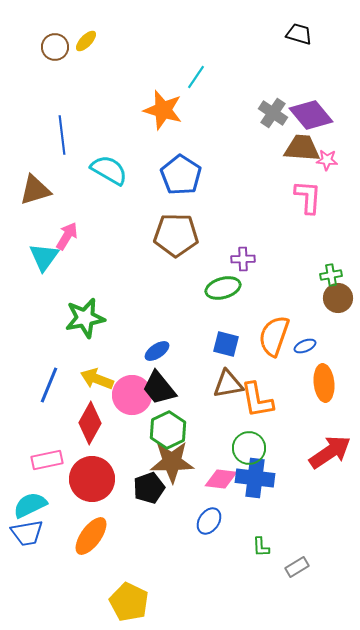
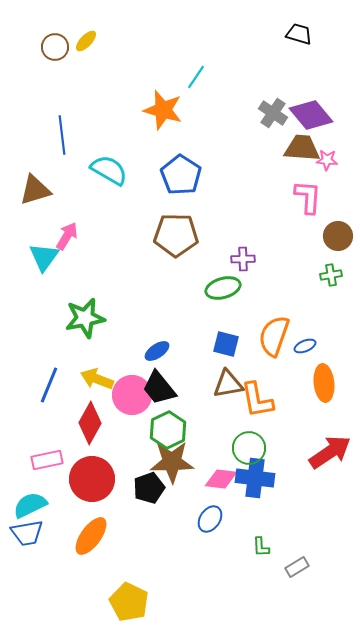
brown circle at (338, 298): moved 62 px up
blue ellipse at (209, 521): moved 1 px right, 2 px up
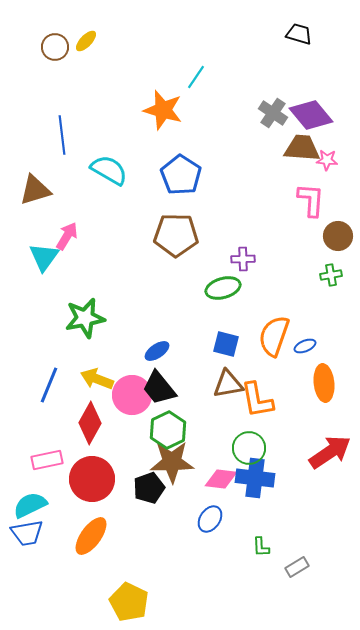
pink L-shape at (308, 197): moved 3 px right, 3 px down
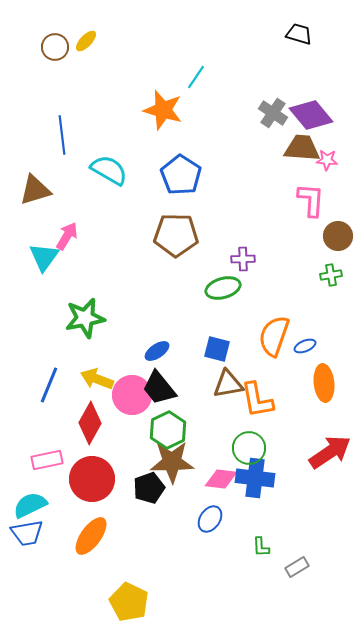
blue square at (226, 344): moved 9 px left, 5 px down
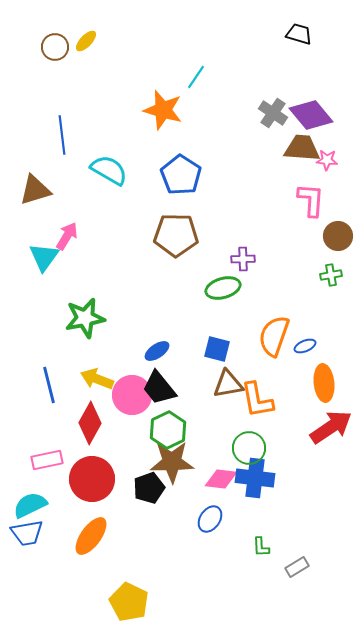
blue line at (49, 385): rotated 36 degrees counterclockwise
red arrow at (330, 452): moved 1 px right, 25 px up
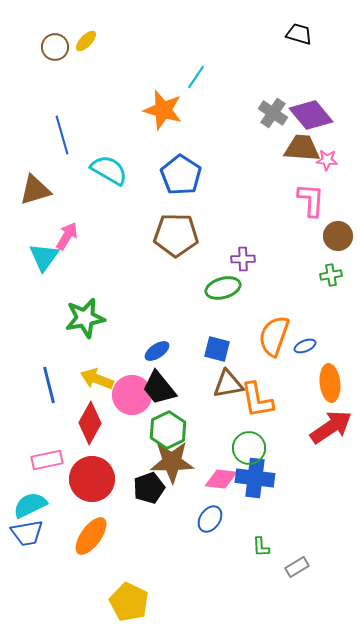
blue line at (62, 135): rotated 9 degrees counterclockwise
orange ellipse at (324, 383): moved 6 px right
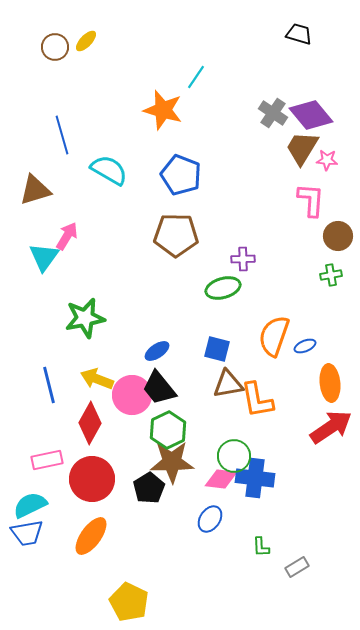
brown trapezoid at (302, 148): rotated 63 degrees counterclockwise
blue pentagon at (181, 175): rotated 12 degrees counterclockwise
green circle at (249, 448): moved 15 px left, 8 px down
black pentagon at (149, 488): rotated 12 degrees counterclockwise
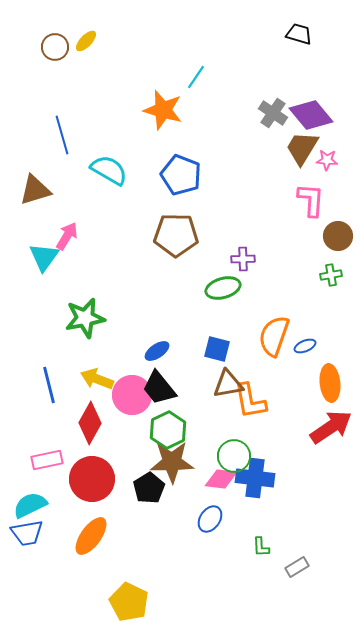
orange L-shape at (257, 400): moved 7 px left, 1 px down
